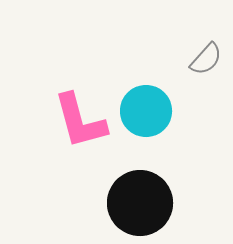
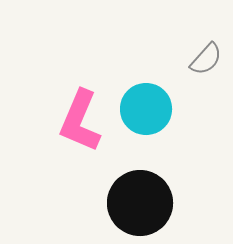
cyan circle: moved 2 px up
pink L-shape: rotated 38 degrees clockwise
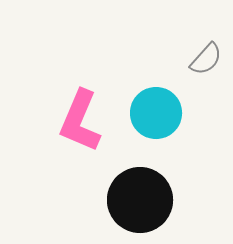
cyan circle: moved 10 px right, 4 px down
black circle: moved 3 px up
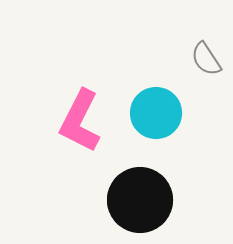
gray semicircle: rotated 105 degrees clockwise
pink L-shape: rotated 4 degrees clockwise
